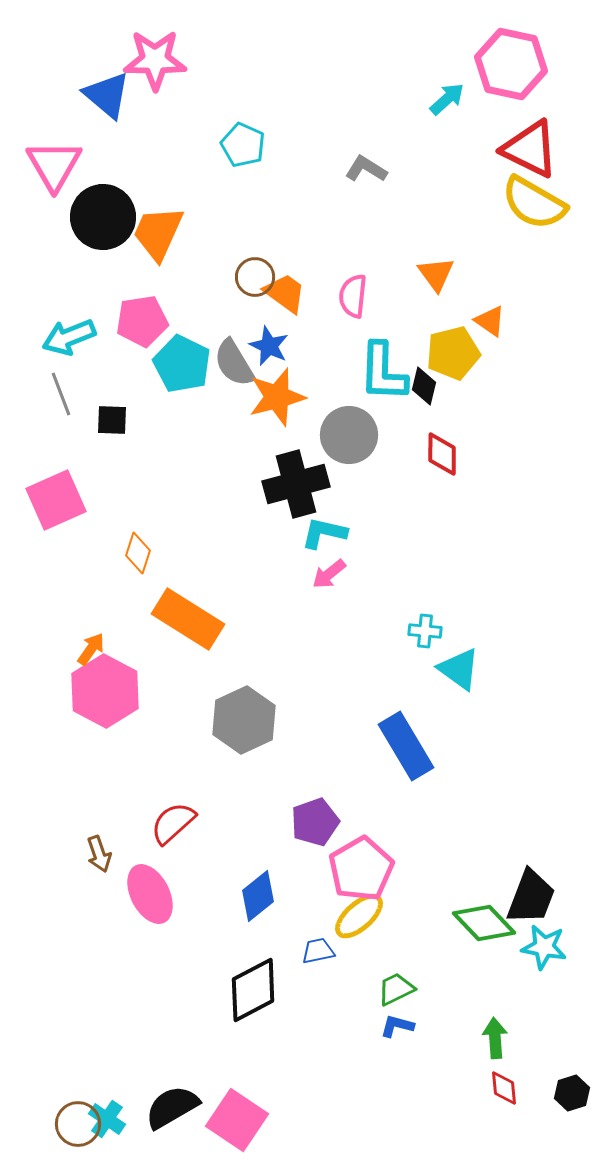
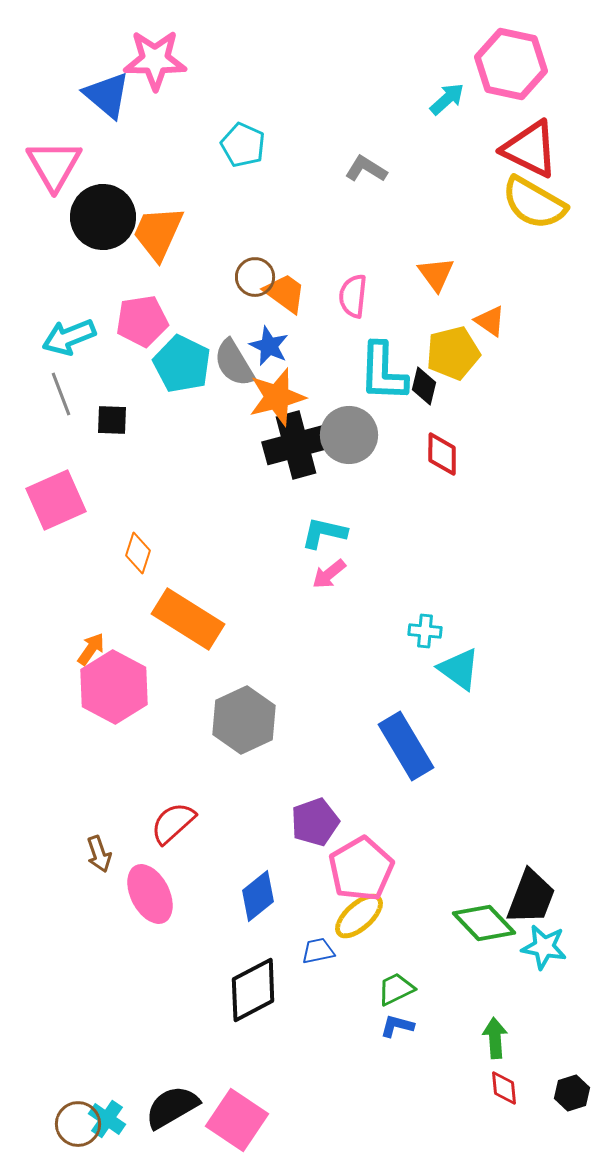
black cross at (296, 484): moved 39 px up
pink hexagon at (105, 691): moved 9 px right, 4 px up
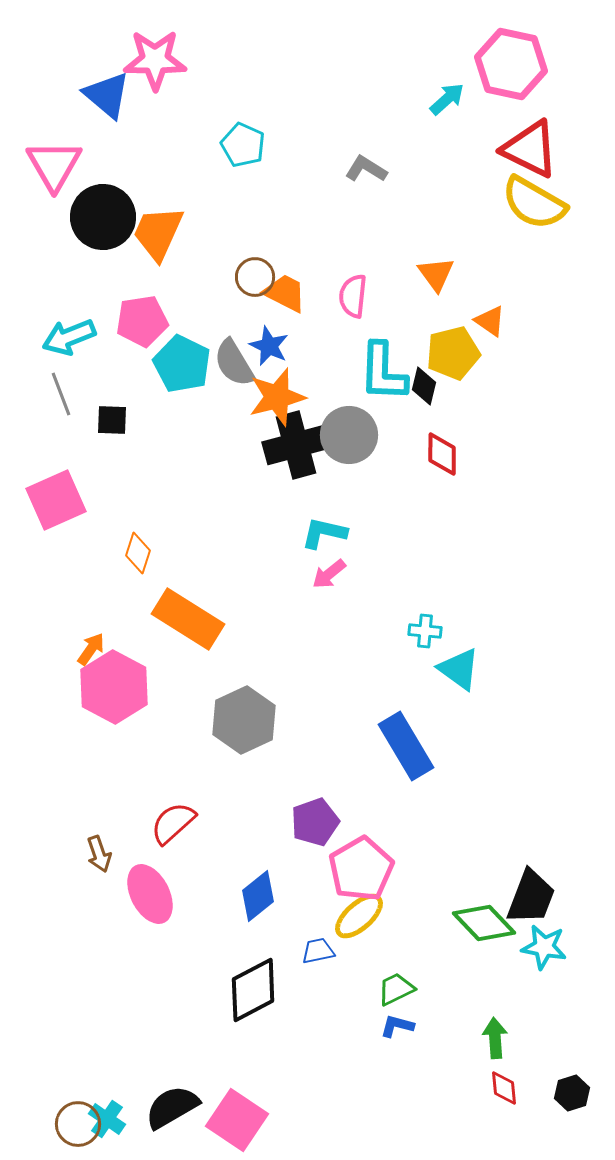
orange trapezoid at (285, 293): rotated 9 degrees counterclockwise
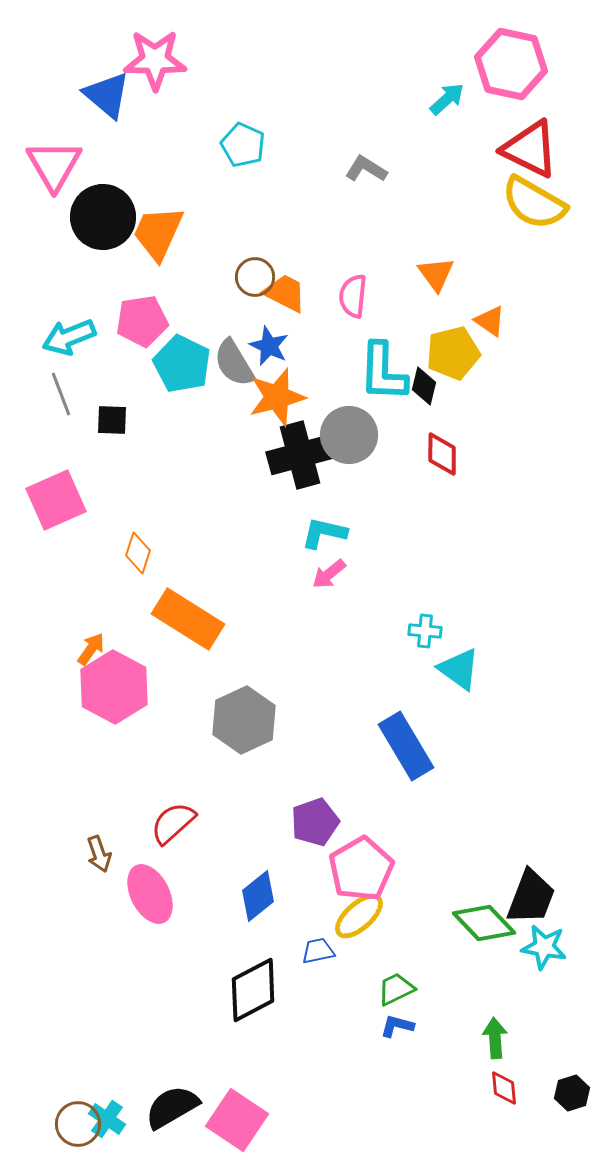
black cross at (296, 445): moved 4 px right, 10 px down
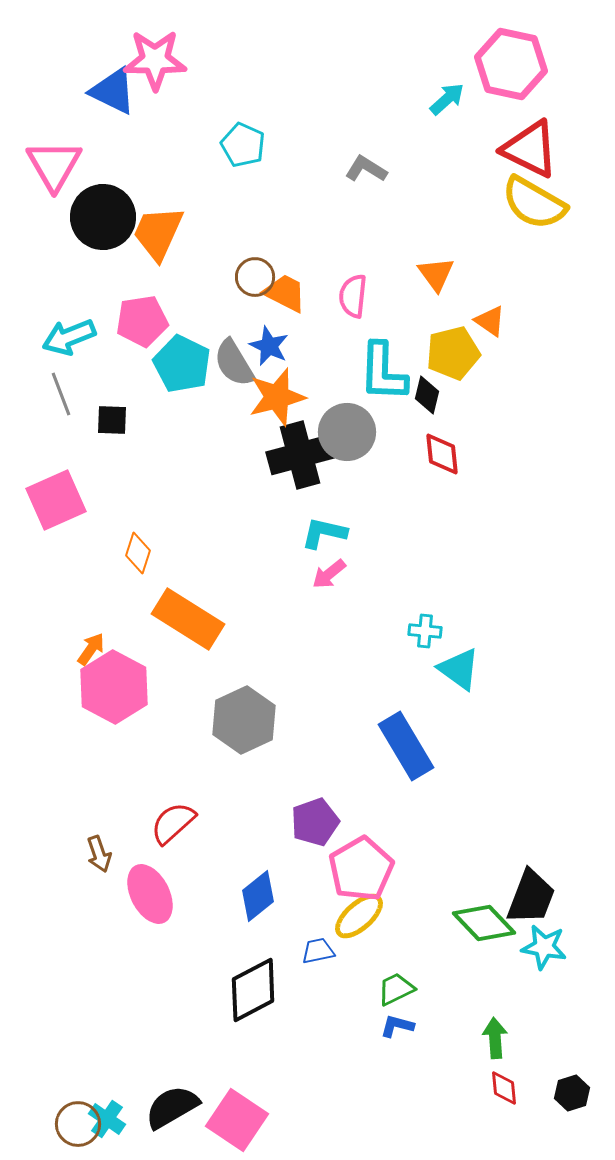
blue triangle at (107, 95): moved 6 px right, 4 px up; rotated 14 degrees counterclockwise
black diamond at (424, 386): moved 3 px right, 9 px down
gray circle at (349, 435): moved 2 px left, 3 px up
red diamond at (442, 454): rotated 6 degrees counterclockwise
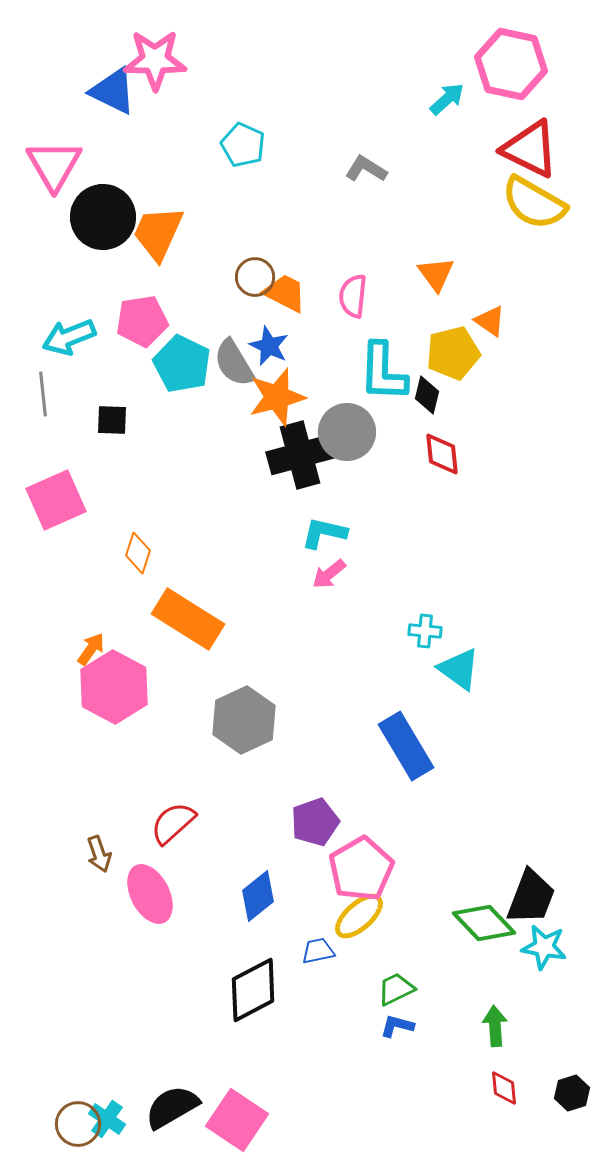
gray line at (61, 394): moved 18 px left; rotated 15 degrees clockwise
green arrow at (495, 1038): moved 12 px up
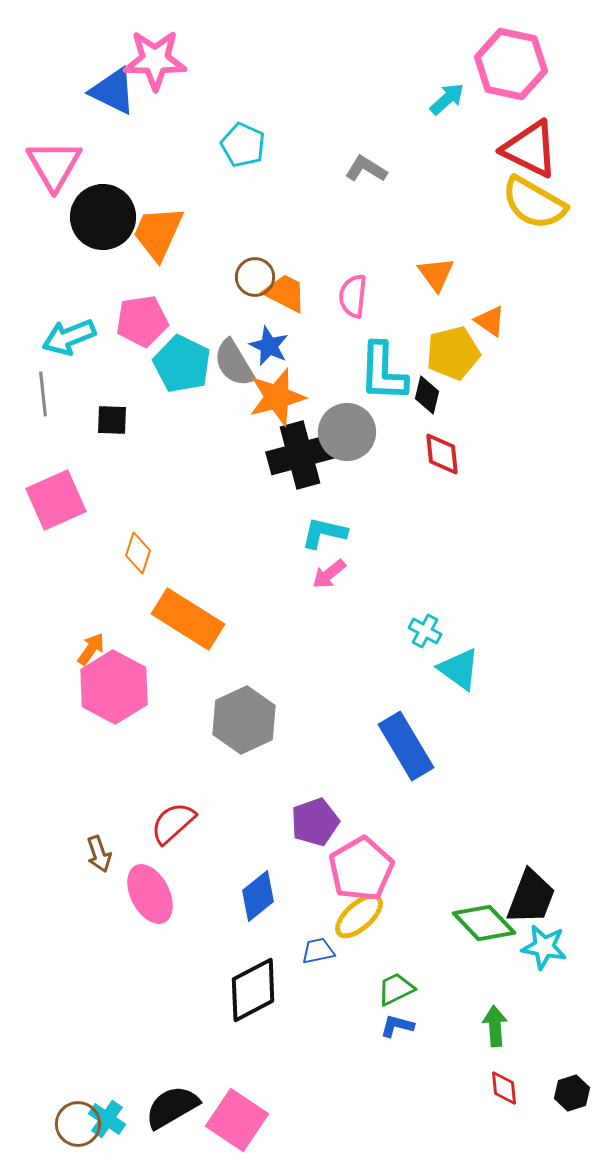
cyan cross at (425, 631): rotated 24 degrees clockwise
